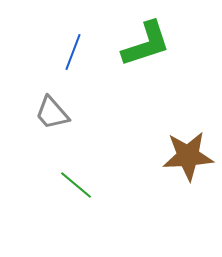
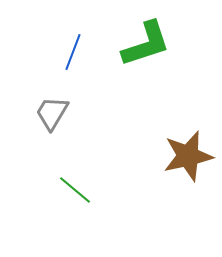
gray trapezoid: rotated 72 degrees clockwise
brown star: rotated 9 degrees counterclockwise
green line: moved 1 px left, 5 px down
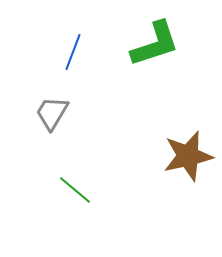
green L-shape: moved 9 px right
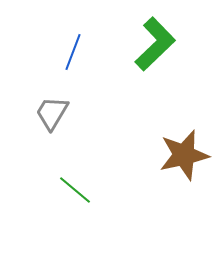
green L-shape: rotated 26 degrees counterclockwise
brown star: moved 4 px left, 1 px up
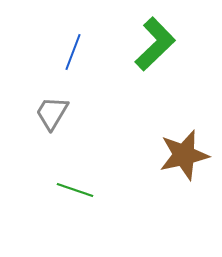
green line: rotated 21 degrees counterclockwise
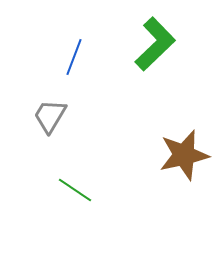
blue line: moved 1 px right, 5 px down
gray trapezoid: moved 2 px left, 3 px down
green line: rotated 15 degrees clockwise
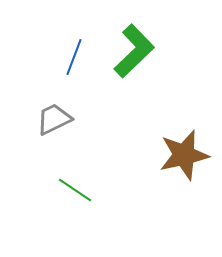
green L-shape: moved 21 px left, 7 px down
gray trapezoid: moved 4 px right, 3 px down; rotated 33 degrees clockwise
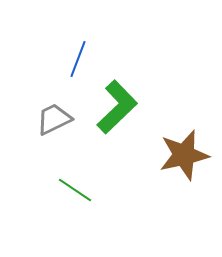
green L-shape: moved 17 px left, 56 px down
blue line: moved 4 px right, 2 px down
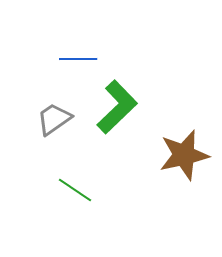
blue line: rotated 69 degrees clockwise
gray trapezoid: rotated 9 degrees counterclockwise
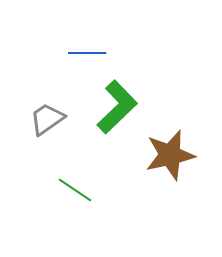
blue line: moved 9 px right, 6 px up
gray trapezoid: moved 7 px left
brown star: moved 14 px left
